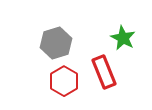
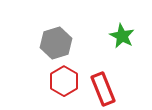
green star: moved 1 px left, 2 px up
red rectangle: moved 1 px left, 17 px down
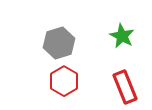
gray hexagon: moved 3 px right
red rectangle: moved 22 px right, 2 px up
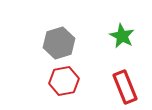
red hexagon: rotated 20 degrees clockwise
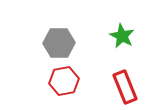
gray hexagon: rotated 16 degrees clockwise
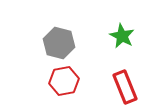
gray hexagon: rotated 16 degrees clockwise
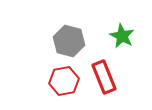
gray hexagon: moved 10 px right, 2 px up
red rectangle: moved 21 px left, 10 px up
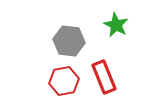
green star: moved 6 px left, 11 px up
gray hexagon: rotated 8 degrees counterclockwise
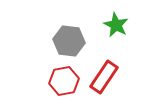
red rectangle: rotated 56 degrees clockwise
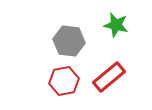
green star: rotated 15 degrees counterclockwise
red rectangle: moved 5 px right; rotated 16 degrees clockwise
